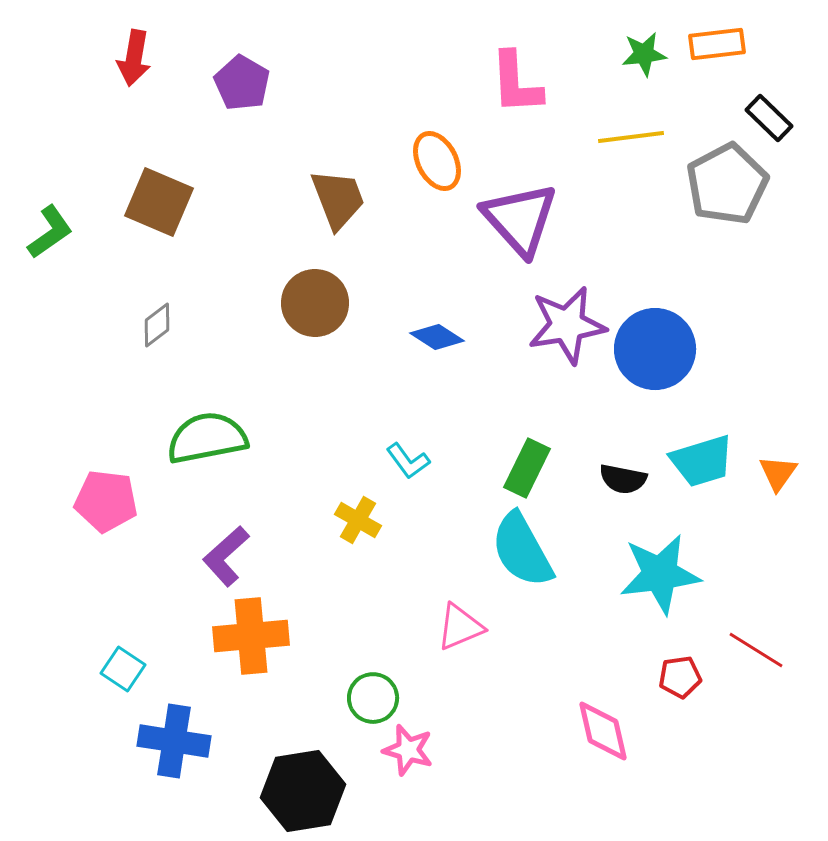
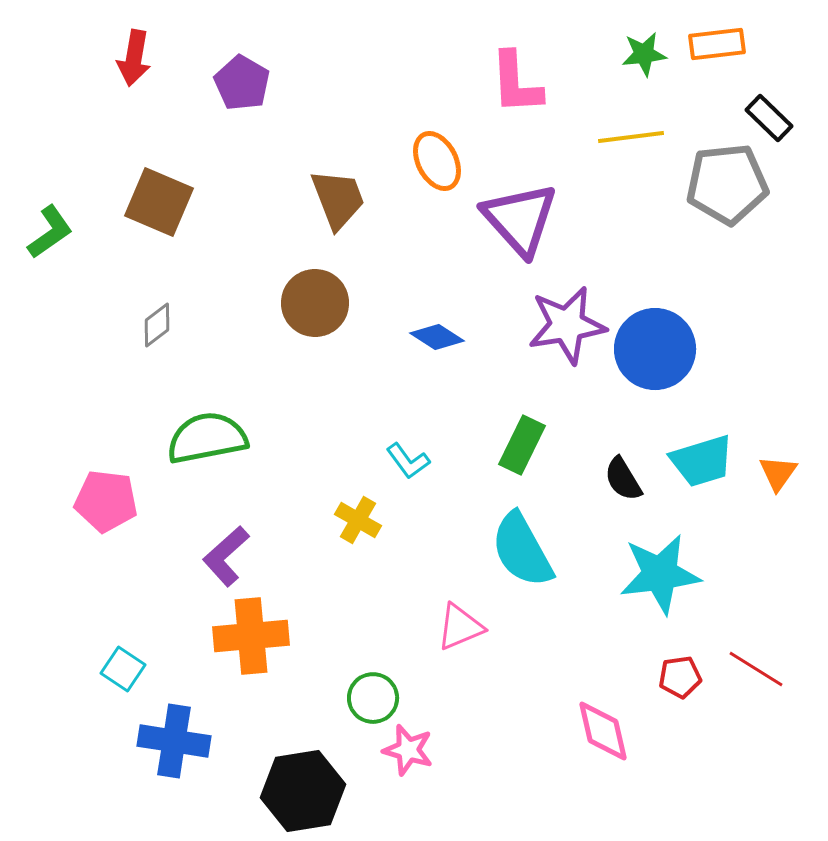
gray pentagon: rotated 22 degrees clockwise
green rectangle: moved 5 px left, 23 px up
black semicircle: rotated 48 degrees clockwise
red line: moved 19 px down
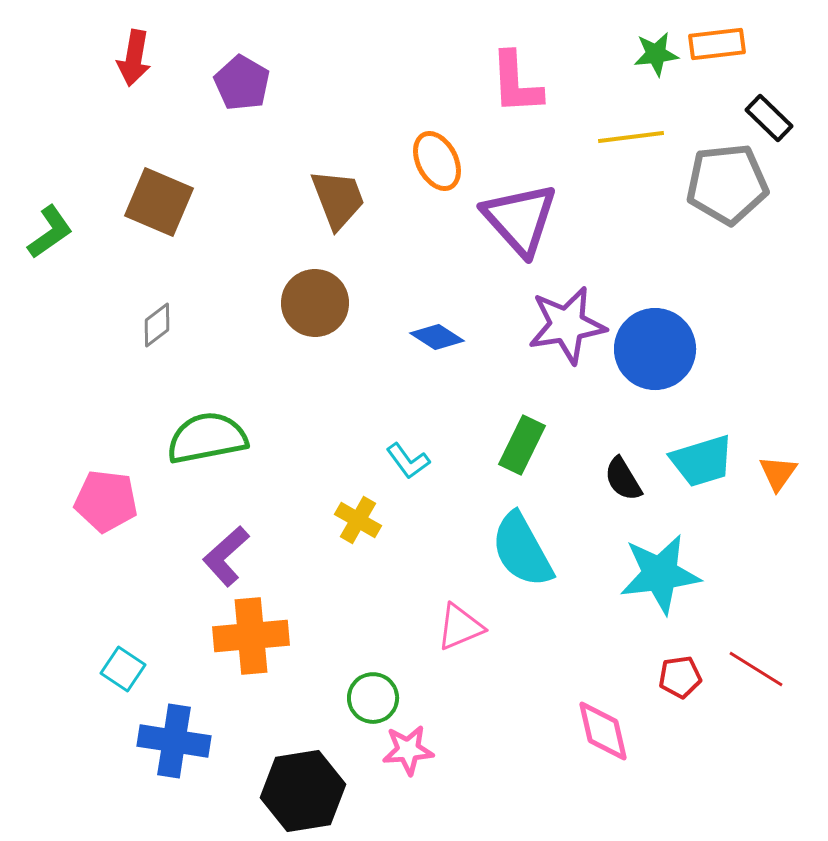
green star: moved 12 px right
pink star: rotated 21 degrees counterclockwise
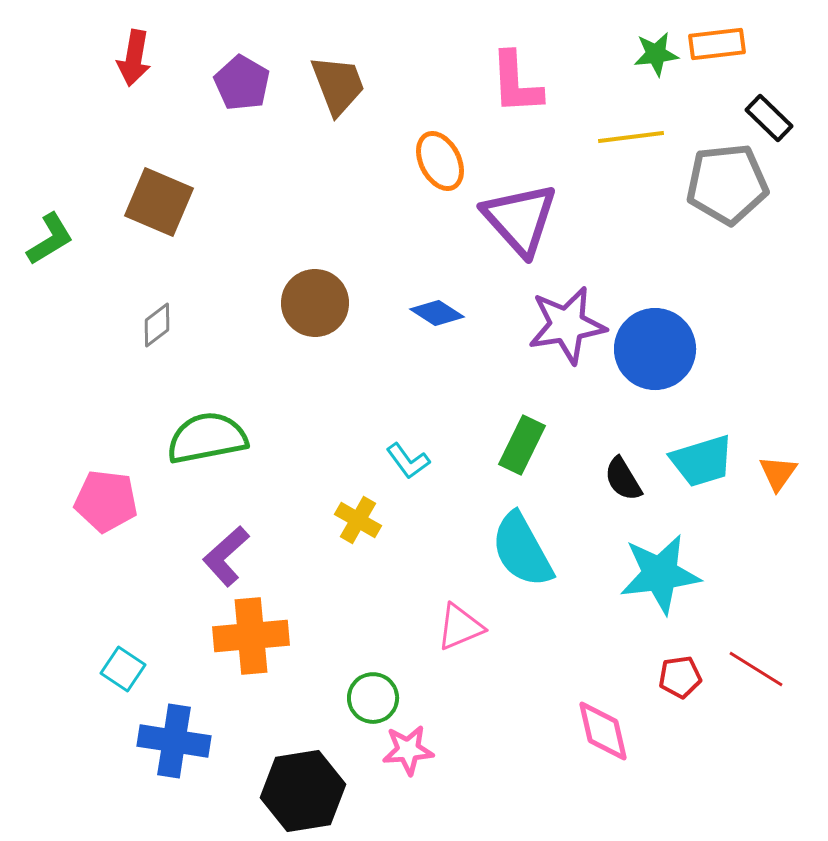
orange ellipse: moved 3 px right
brown trapezoid: moved 114 px up
green L-shape: moved 7 px down; rotated 4 degrees clockwise
blue diamond: moved 24 px up
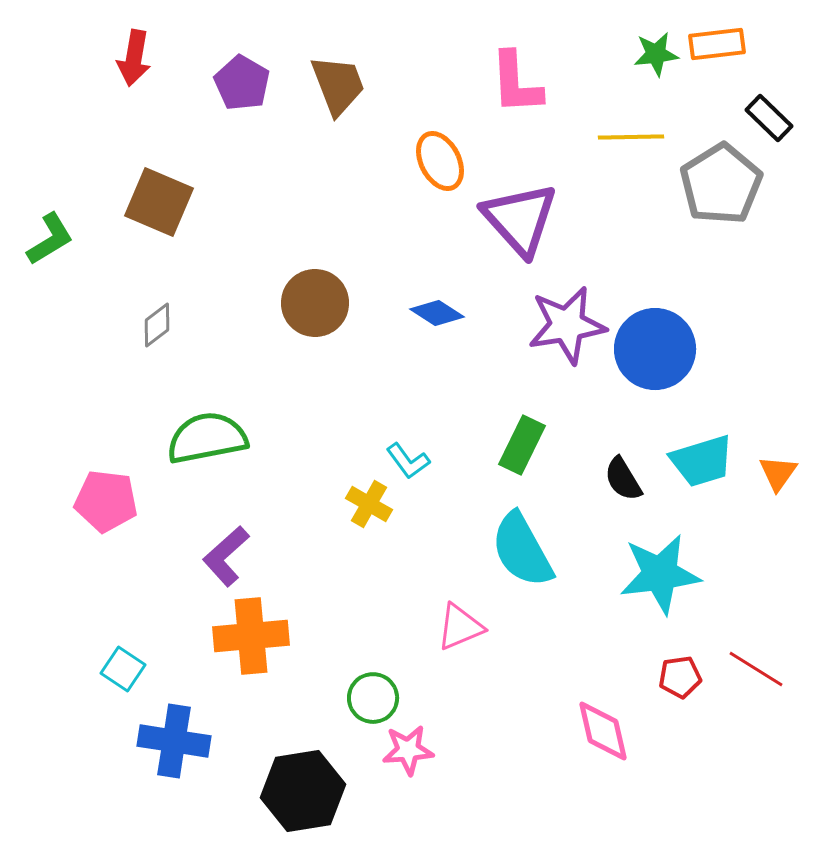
yellow line: rotated 6 degrees clockwise
gray pentagon: moved 6 px left; rotated 26 degrees counterclockwise
yellow cross: moved 11 px right, 16 px up
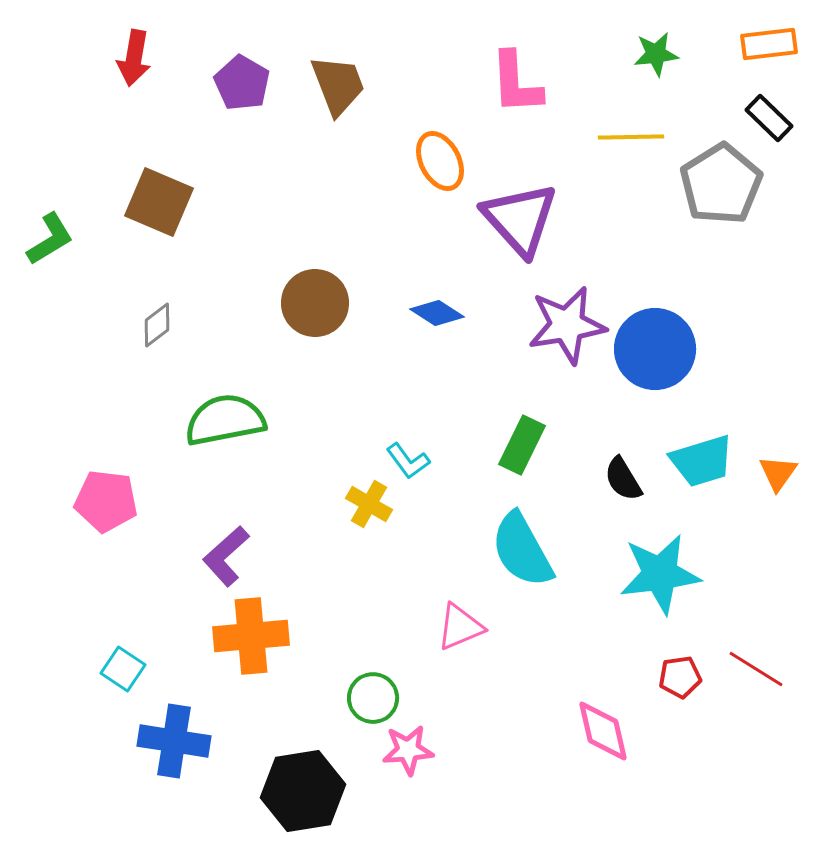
orange rectangle: moved 52 px right
green semicircle: moved 18 px right, 18 px up
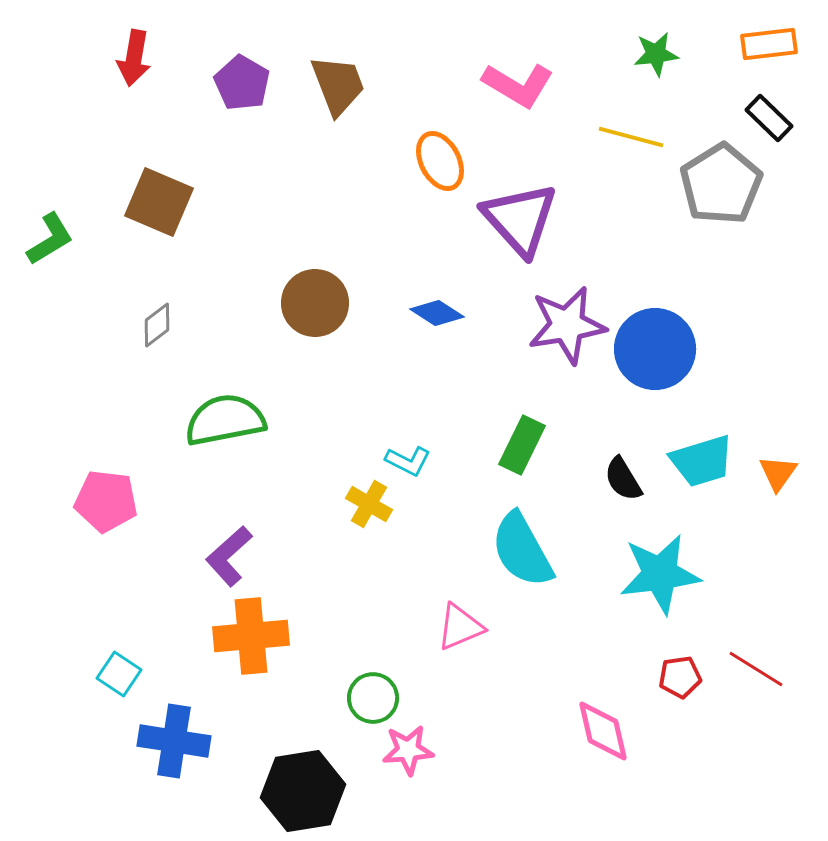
pink L-shape: moved 2 px right, 2 px down; rotated 56 degrees counterclockwise
yellow line: rotated 16 degrees clockwise
cyan L-shape: rotated 27 degrees counterclockwise
purple L-shape: moved 3 px right
cyan square: moved 4 px left, 5 px down
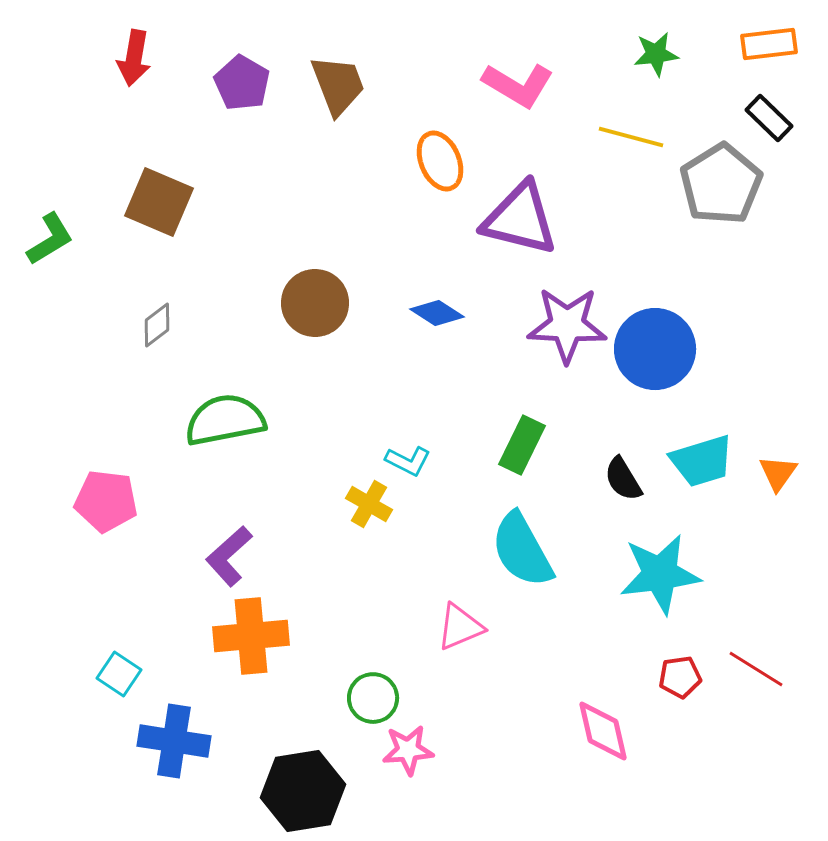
orange ellipse: rotated 4 degrees clockwise
purple triangle: rotated 34 degrees counterclockwise
purple star: rotated 12 degrees clockwise
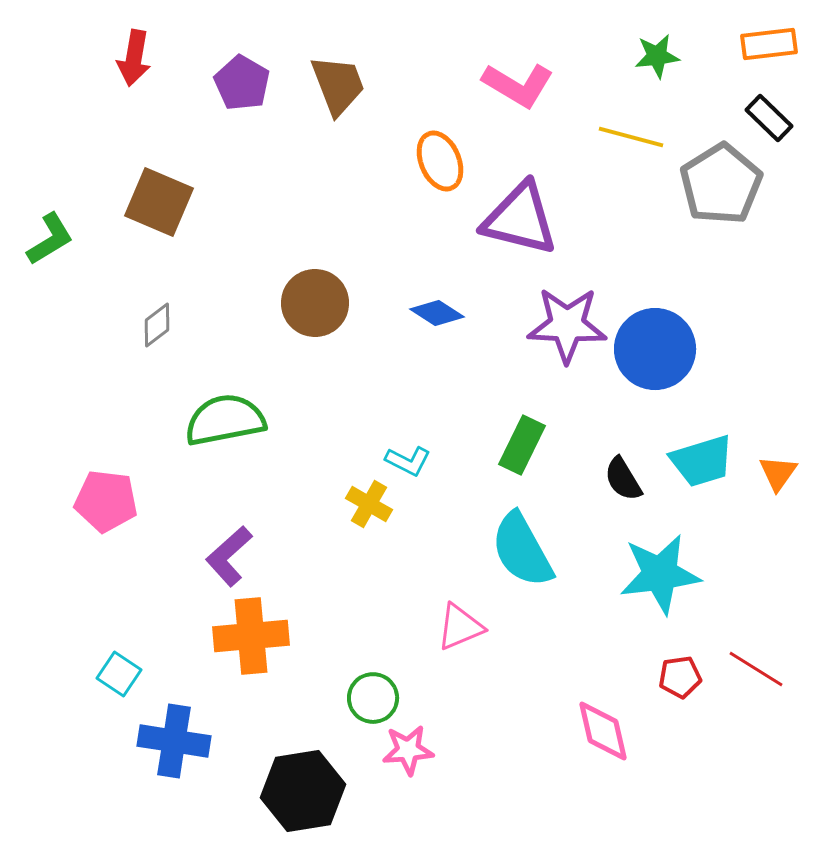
green star: moved 1 px right, 2 px down
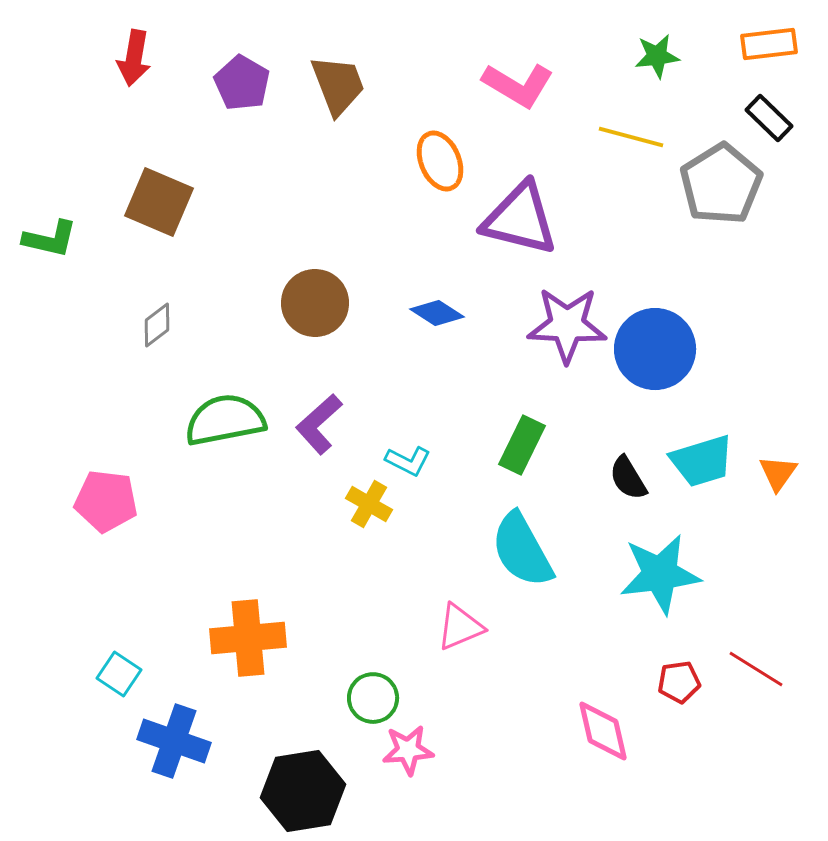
green L-shape: rotated 44 degrees clockwise
black semicircle: moved 5 px right, 1 px up
purple L-shape: moved 90 px right, 132 px up
orange cross: moved 3 px left, 2 px down
red pentagon: moved 1 px left, 5 px down
blue cross: rotated 10 degrees clockwise
